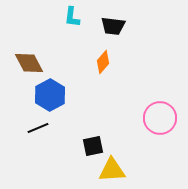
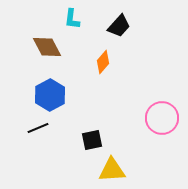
cyan L-shape: moved 2 px down
black trapezoid: moved 6 px right; rotated 55 degrees counterclockwise
brown diamond: moved 18 px right, 16 px up
pink circle: moved 2 px right
black square: moved 1 px left, 6 px up
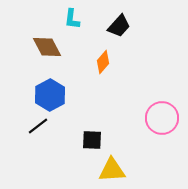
black line: moved 2 px up; rotated 15 degrees counterclockwise
black square: rotated 15 degrees clockwise
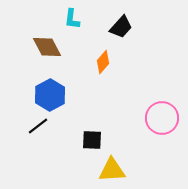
black trapezoid: moved 2 px right, 1 px down
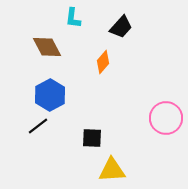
cyan L-shape: moved 1 px right, 1 px up
pink circle: moved 4 px right
black square: moved 2 px up
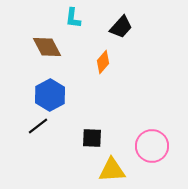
pink circle: moved 14 px left, 28 px down
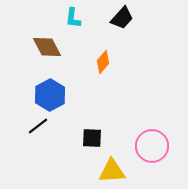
black trapezoid: moved 1 px right, 9 px up
yellow triangle: moved 1 px down
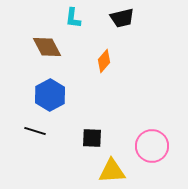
black trapezoid: rotated 35 degrees clockwise
orange diamond: moved 1 px right, 1 px up
black line: moved 3 px left, 5 px down; rotated 55 degrees clockwise
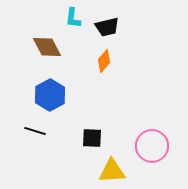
black trapezoid: moved 15 px left, 9 px down
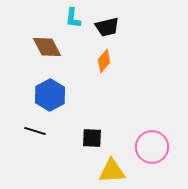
pink circle: moved 1 px down
